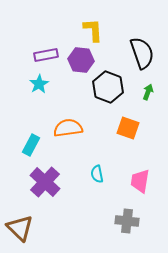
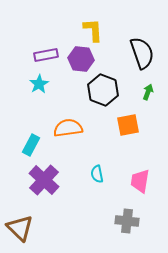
purple hexagon: moved 1 px up
black hexagon: moved 5 px left, 3 px down
orange square: moved 3 px up; rotated 30 degrees counterclockwise
purple cross: moved 1 px left, 2 px up
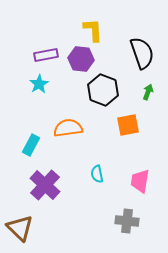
purple cross: moved 1 px right, 5 px down
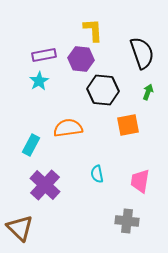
purple rectangle: moved 2 px left
cyan star: moved 3 px up
black hexagon: rotated 16 degrees counterclockwise
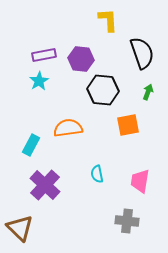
yellow L-shape: moved 15 px right, 10 px up
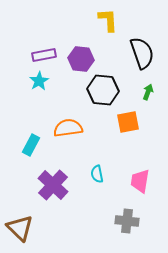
orange square: moved 3 px up
purple cross: moved 8 px right
